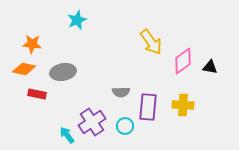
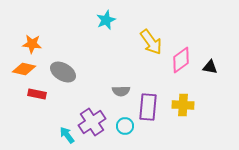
cyan star: moved 29 px right
pink diamond: moved 2 px left, 1 px up
gray ellipse: rotated 40 degrees clockwise
gray semicircle: moved 1 px up
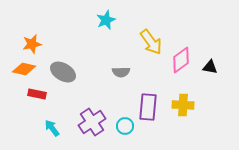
orange star: rotated 18 degrees counterclockwise
gray semicircle: moved 19 px up
cyan arrow: moved 15 px left, 7 px up
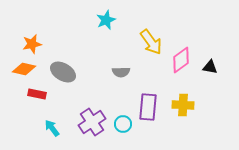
cyan circle: moved 2 px left, 2 px up
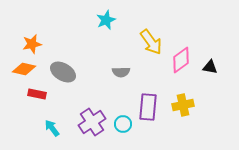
yellow cross: rotated 15 degrees counterclockwise
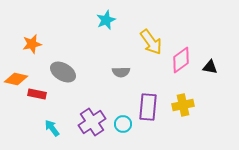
orange diamond: moved 8 px left, 10 px down
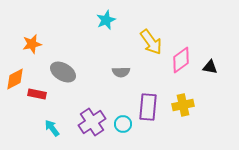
orange diamond: moved 1 px left; rotated 40 degrees counterclockwise
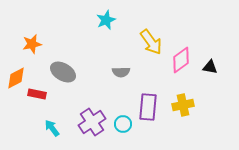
orange diamond: moved 1 px right, 1 px up
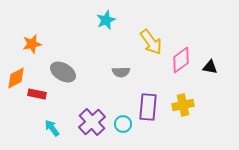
purple cross: rotated 8 degrees counterclockwise
